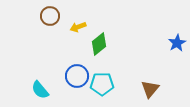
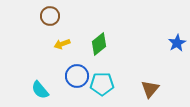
yellow arrow: moved 16 px left, 17 px down
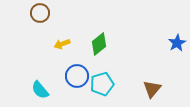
brown circle: moved 10 px left, 3 px up
cyan pentagon: rotated 15 degrees counterclockwise
brown triangle: moved 2 px right
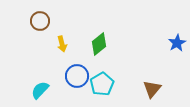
brown circle: moved 8 px down
yellow arrow: rotated 84 degrees counterclockwise
cyan pentagon: rotated 15 degrees counterclockwise
cyan semicircle: rotated 84 degrees clockwise
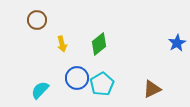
brown circle: moved 3 px left, 1 px up
blue circle: moved 2 px down
brown triangle: rotated 24 degrees clockwise
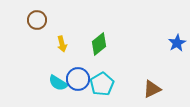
blue circle: moved 1 px right, 1 px down
cyan semicircle: moved 18 px right, 7 px up; rotated 102 degrees counterclockwise
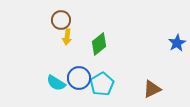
brown circle: moved 24 px right
yellow arrow: moved 5 px right, 7 px up; rotated 21 degrees clockwise
blue circle: moved 1 px right, 1 px up
cyan semicircle: moved 2 px left
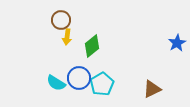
green diamond: moved 7 px left, 2 px down
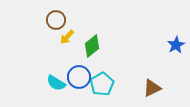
brown circle: moved 5 px left
yellow arrow: rotated 35 degrees clockwise
blue star: moved 1 px left, 2 px down
blue circle: moved 1 px up
brown triangle: moved 1 px up
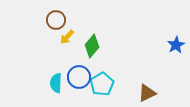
green diamond: rotated 10 degrees counterclockwise
cyan semicircle: rotated 60 degrees clockwise
brown triangle: moved 5 px left, 5 px down
